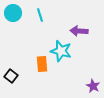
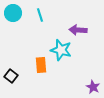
purple arrow: moved 1 px left, 1 px up
cyan star: moved 1 px up
orange rectangle: moved 1 px left, 1 px down
purple star: moved 1 px down
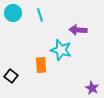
purple star: moved 1 px left, 1 px down
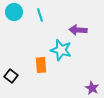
cyan circle: moved 1 px right, 1 px up
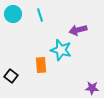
cyan circle: moved 1 px left, 2 px down
purple arrow: rotated 18 degrees counterclockwise
purple star: rotated 24 degrees counterclockwise
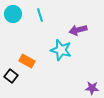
orange rectangle: moved 14 px left, 4 px up; rotated 56 degrees counterclockwise
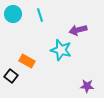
purple star: moved 5 px left, 2 px up
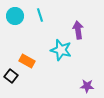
cyan circle: moved 2 px right, 2 px down
purple arrow: rotated 96 degrees clockwise
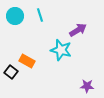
purple arrow: rotated 66 degrees clockwise
black square: moved 4 px up
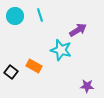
orange rectangle: moved 7 px right, 5 px down
